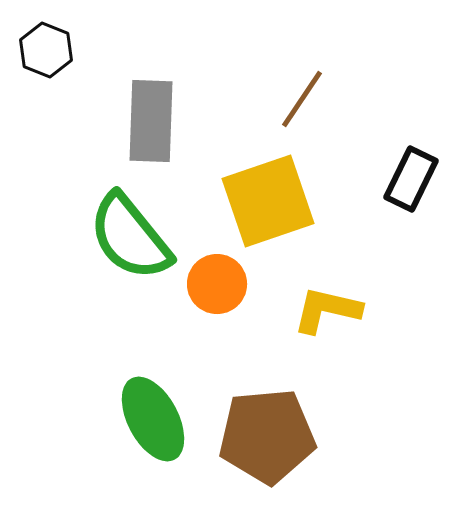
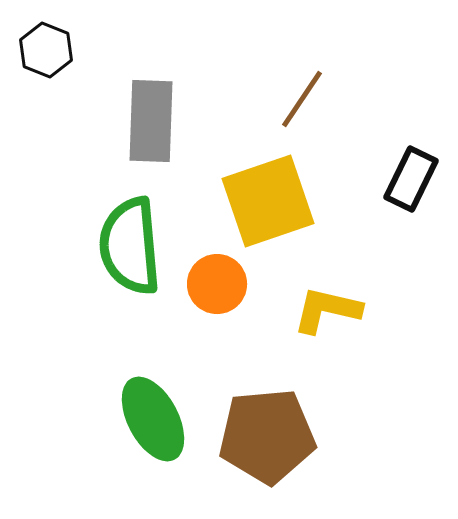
green semicircle: moved 9 px down; rotated 34 degrees clockwise
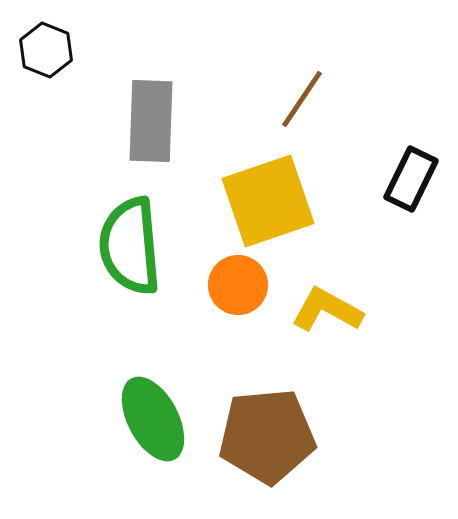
orange circle: moved 21 px right, 1 px down
yellow L-shape: rotated 16 degrees clockwise
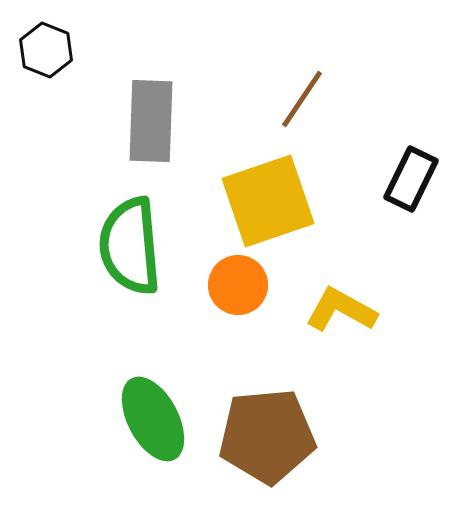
yellow L-shape: moved 14 px right
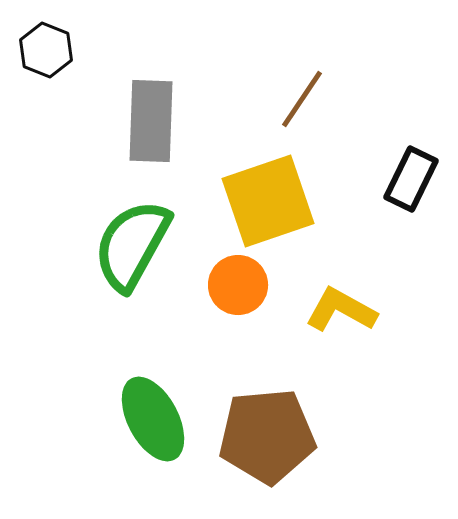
green semicircle: moved 2 px right, 1 px up; rotated 34 degrees clockwise
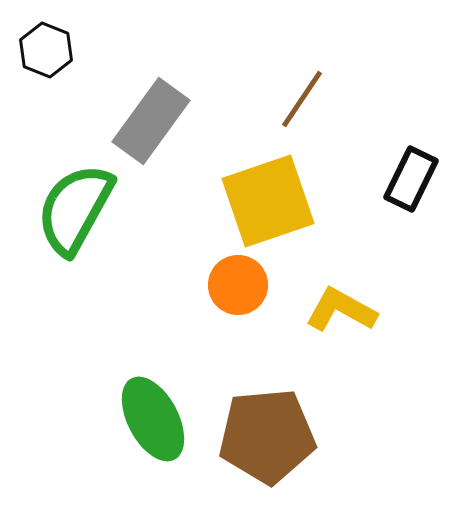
gray rectangle: rotated 34 degrees clockwise
green semicircle: moved 57 px left, 36 px up
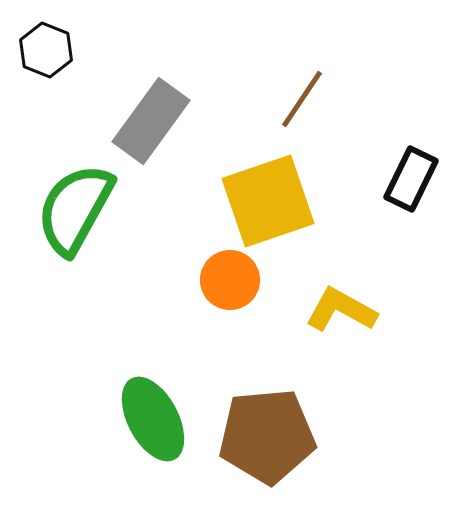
orange circle: moved 8 px left, 5 px up
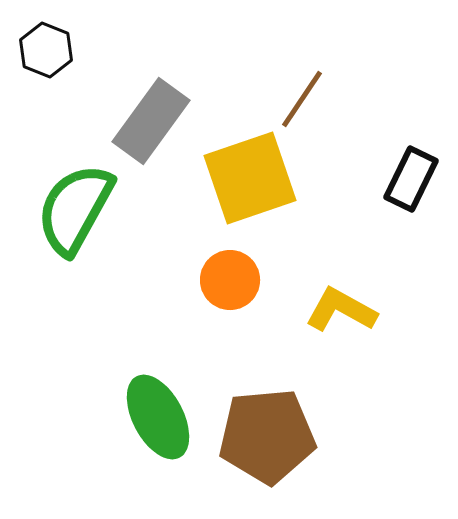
yellow square: moved 18 px left, 23 px up
green ellipse: moved 5 px right, 2 px up
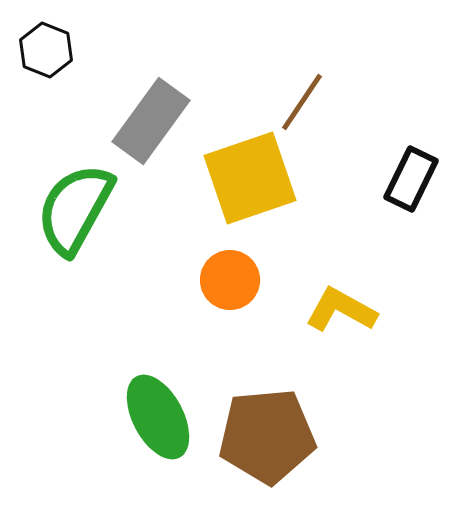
brown line: moved 3 px down
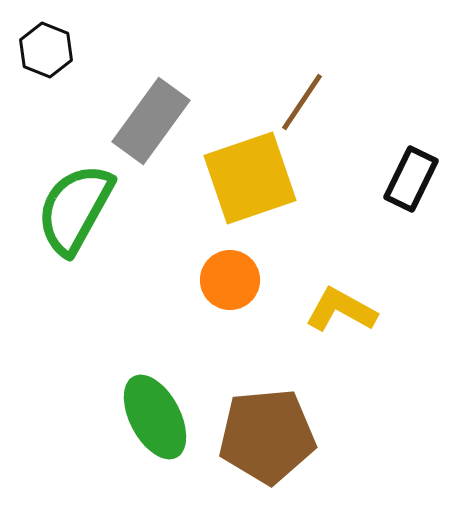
green ellipse: moved 3 px left
